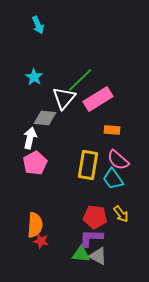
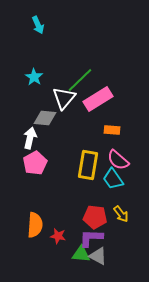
red star: moved 17 px right, 5 px up
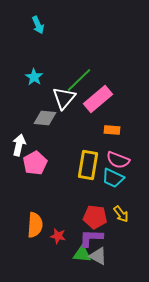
green line: moved 1 px left
pink rectangle: rotated 8 degrees counterclockwise
white arrow: moved 11 px left, 7 px down
pink semicircle: rotated 20 degrees counterclockwise
cyan trapezoid: moved 1 px up; rotated 30 degrees counterclockwise
green triangle: moved 1 px right
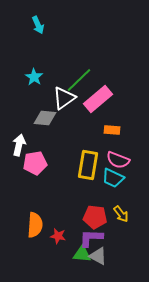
white triangle: rotated 15 degrees clockwise
pink pentagon: rotated 20 degrees clockwise
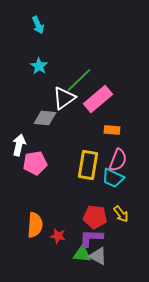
cyan star: moved 5 px right, 11 px up
pink semicircle: rotated 90 degrees counterclockwise
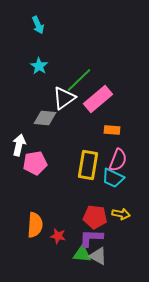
yellow arrow: rotated 42 degrees counterclockwise
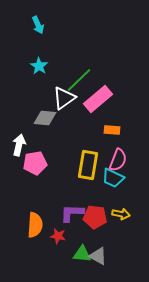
purple L-shape: moved 19 px left, 25 px up
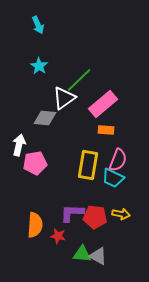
pink rectangle: moved 5 px right, 5 px down
orange rectangle: moved 6 px left
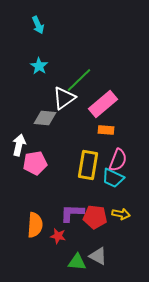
green triangle: moved 5 px left, 8 px down
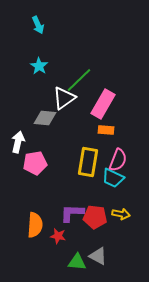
pink rectangle: rotated 20 degrees counterclockwise
white arrow: moved 1 px left, 3 px up
yellow rectangle: moved 3 px up
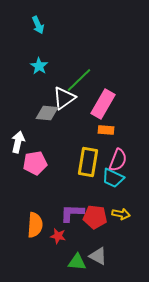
gray diamond: moved 2 px right, 5 px up
